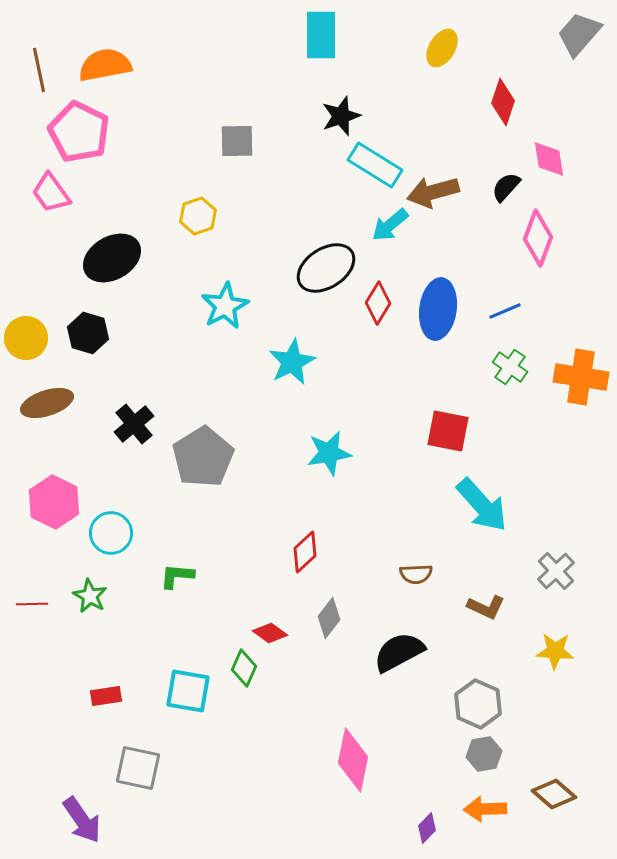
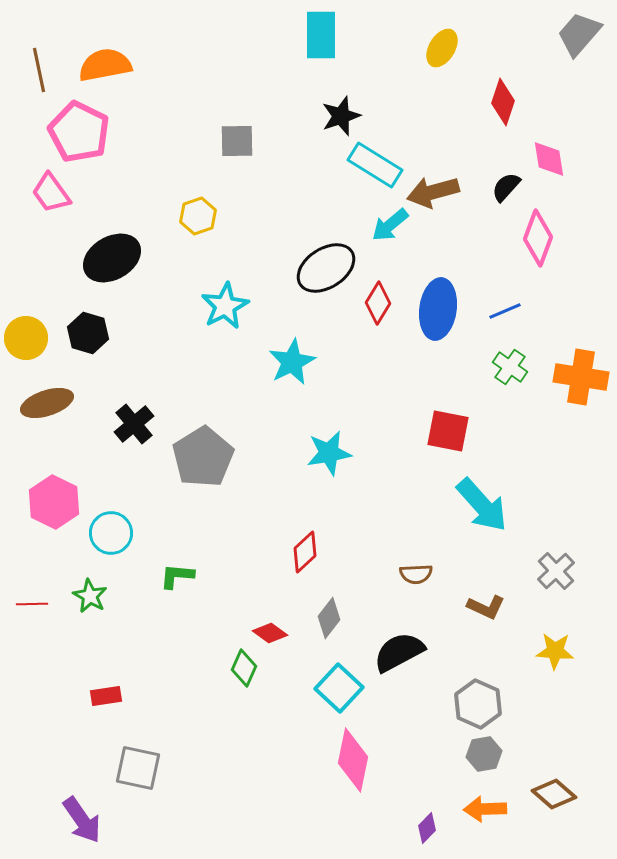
cyan square at (188, 691): moved 151 px right, 3 px up; rotated 33 degrees clockwise
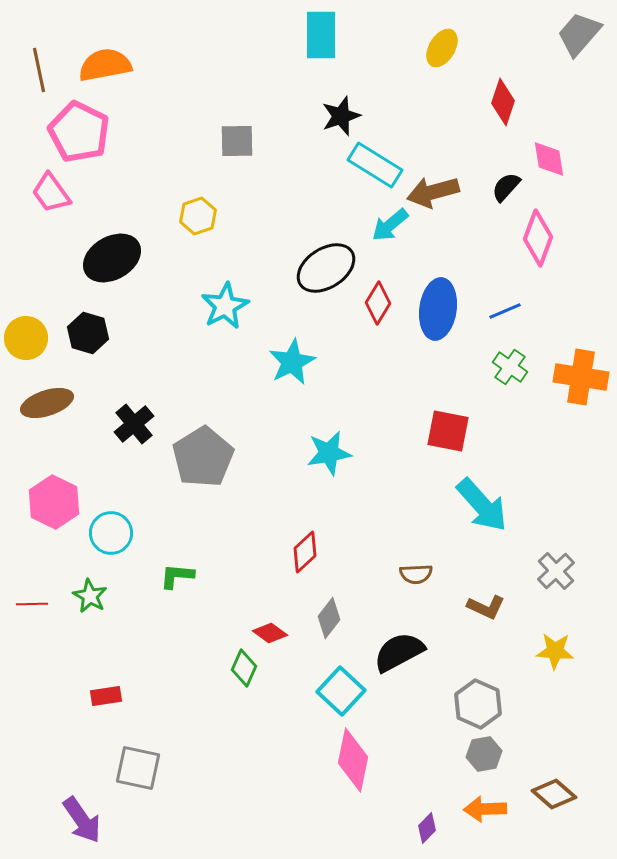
cyan square at (339, 688): moved 2 px right, 3 px down
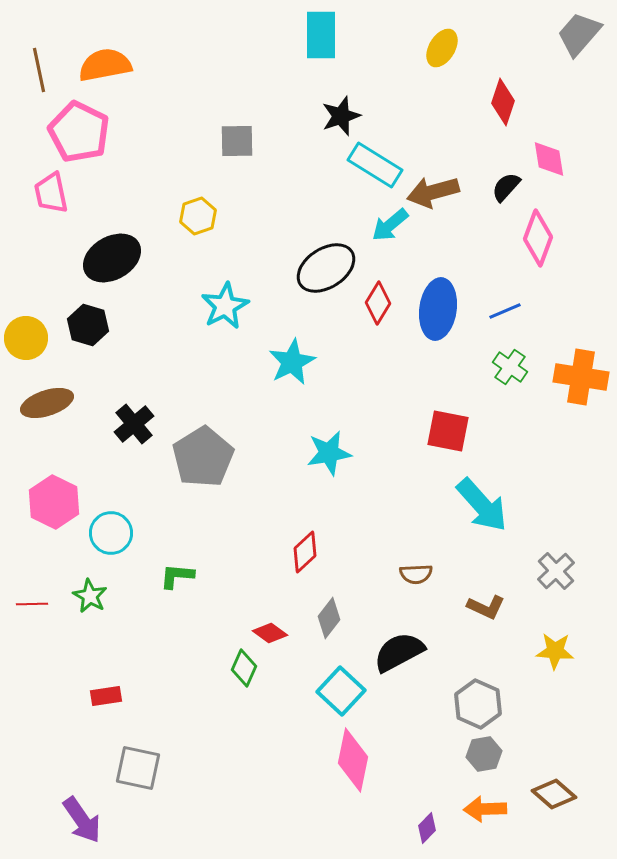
pink trapezoid at (51, 193): rotated 24 degrees clockwise
black hexagon at (88, 333): moved 8 px up
